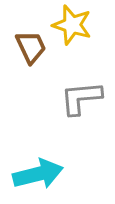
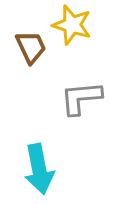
cyan arrow: moved 1 px right, 5 px up; rotated 93 degrees clockwise
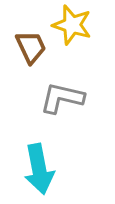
gray L-shape: moved 19 px left; rotated 18 degrees clockwise
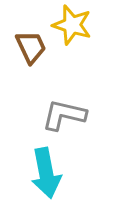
gray L-shape: moved 2 px right, 17 px down
cyan arrow: moved 7 px right, 4 px down
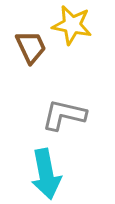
yellow star: rotated 6 degrees counterclockwise
cyan arrow: moved 1 px down
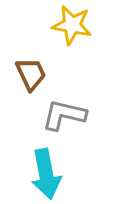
brown trapezoid: moved 27 px down
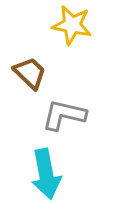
brown trapezoid: moved 1 px left, 1 px up; rotated 21 degrees counterclockwise
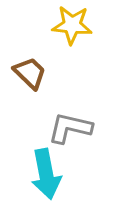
yellow star: rotated 6 degrees counterclockwise
gray L-shape: moved 6 px right, 13 px down
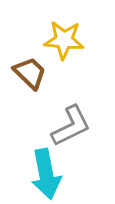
yellow star: moved 8 px left, 15 px down
gray L-shape: moved 1 px right, 2 px up; rotated 141 degrees clockwise
